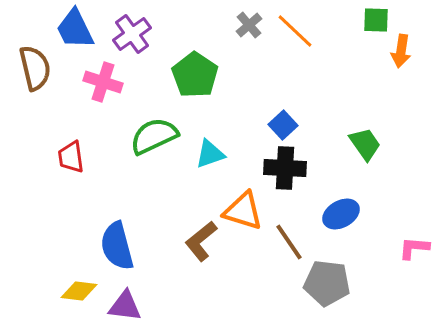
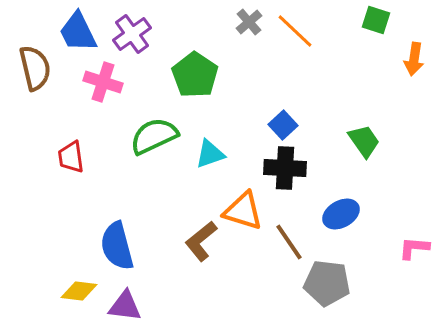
green square: rotated 16 degrees clockwise
gray cross: moved 3 px up
blue trapezoid: moved 3 px right, 3 px down
orange arrow: moved 13 px right, 8 px down
green trapezoid: moved 1 px left, 3 px up
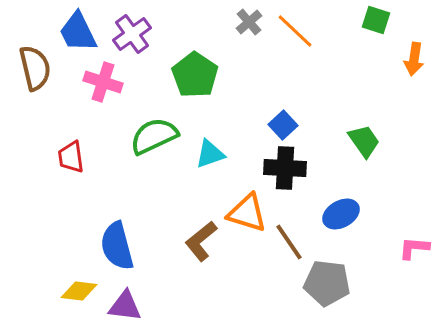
orange triangle: moved 4 px right, 2 px down
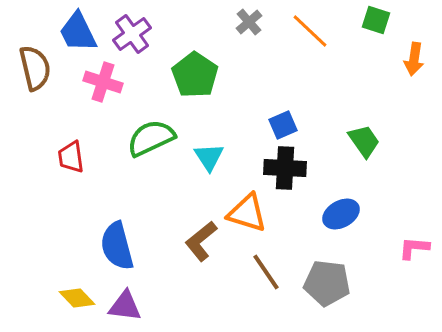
orange line: moved 15 px right
blue square: rotated 20 degrees clockwise
green semicircle: moved 3 px left, 2 px down
cyan triangle: moved 1 px left, 3 px down; rotated 44 degrees counterclockwise
brown line: moved 23 px left, 30 px down
yellow diamond: moved 2 px left, 7 px down; rotated 39 degrees clockwise
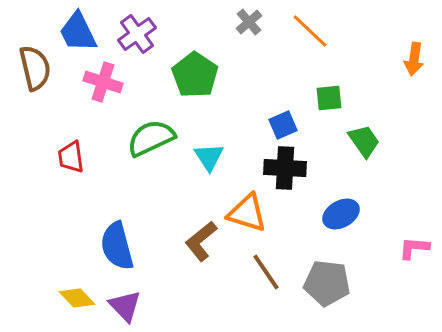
green square: moved 47 px left, 78 px down; rotated 24 degrees counterclockwise
purple cross: moved 5 px right
purple triangle: rotated 39 degrees clockwise
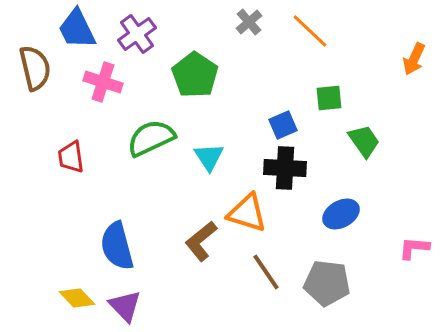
blue trapezoid: moved 1 px left, 3 px up
orange arrow: rotated 16 degrees clockwise
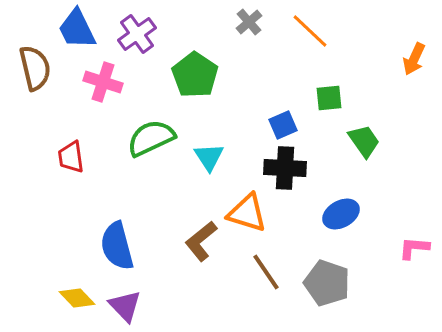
gray pentagon: rotated 12 degrees clockwise
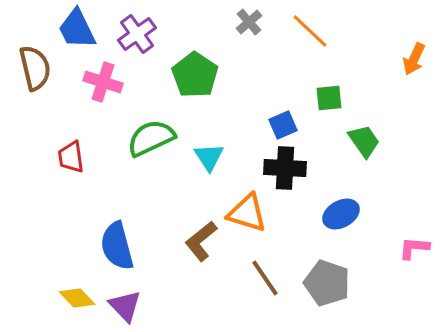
brown line: moved 1 px left, 6 px down
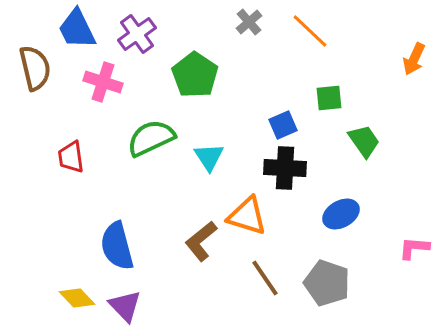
orange triangle: moved 3 px down
